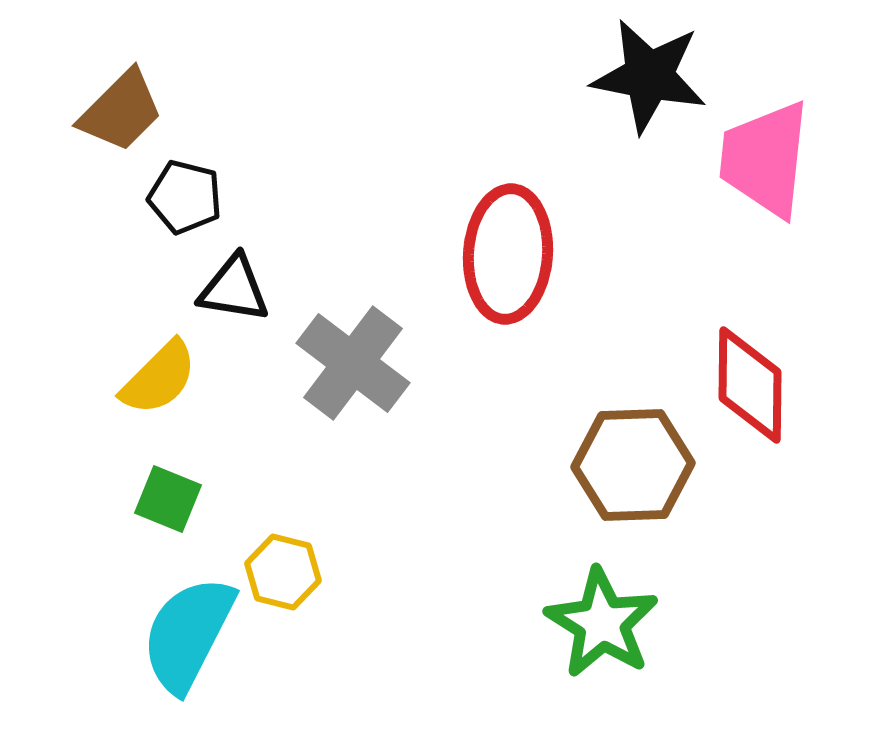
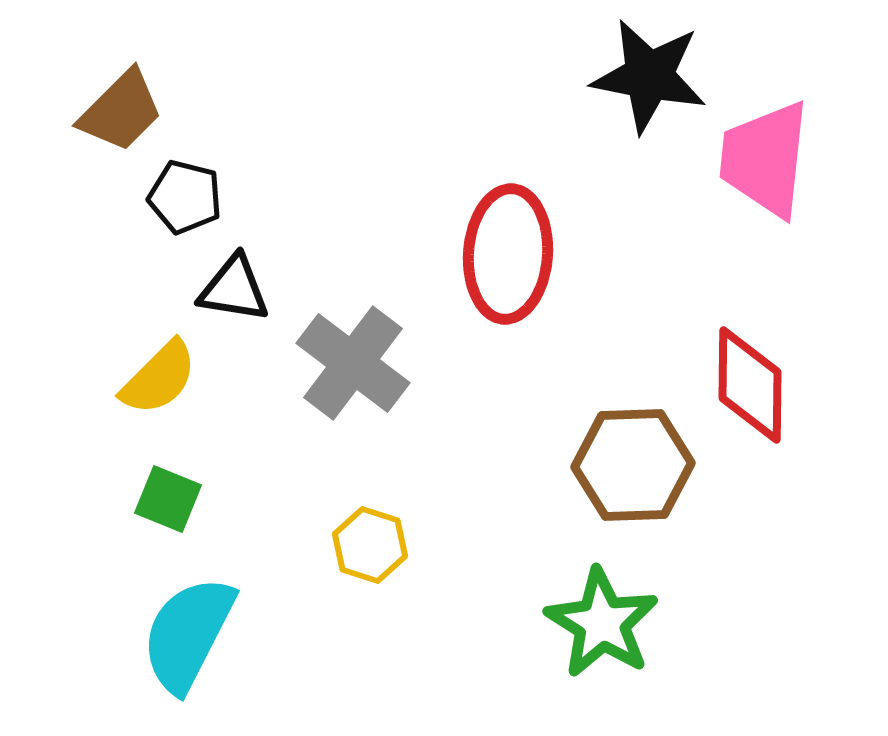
yellow hexagon: moved 87 px right, 27 px up; rotated 4 degrees clockwise
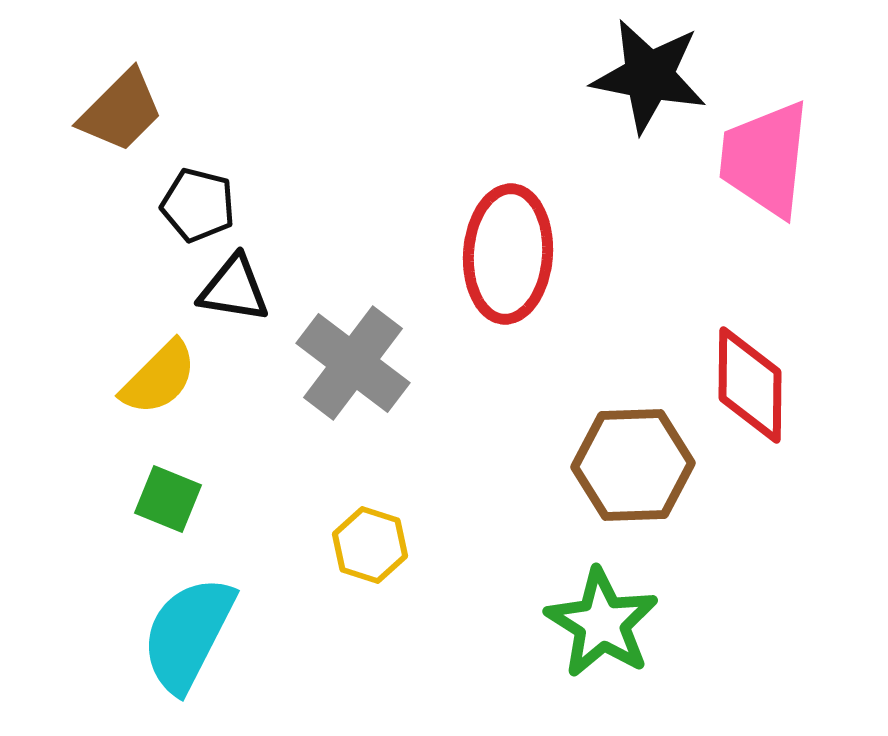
black pentagon: moved 13 px right, 8 px down
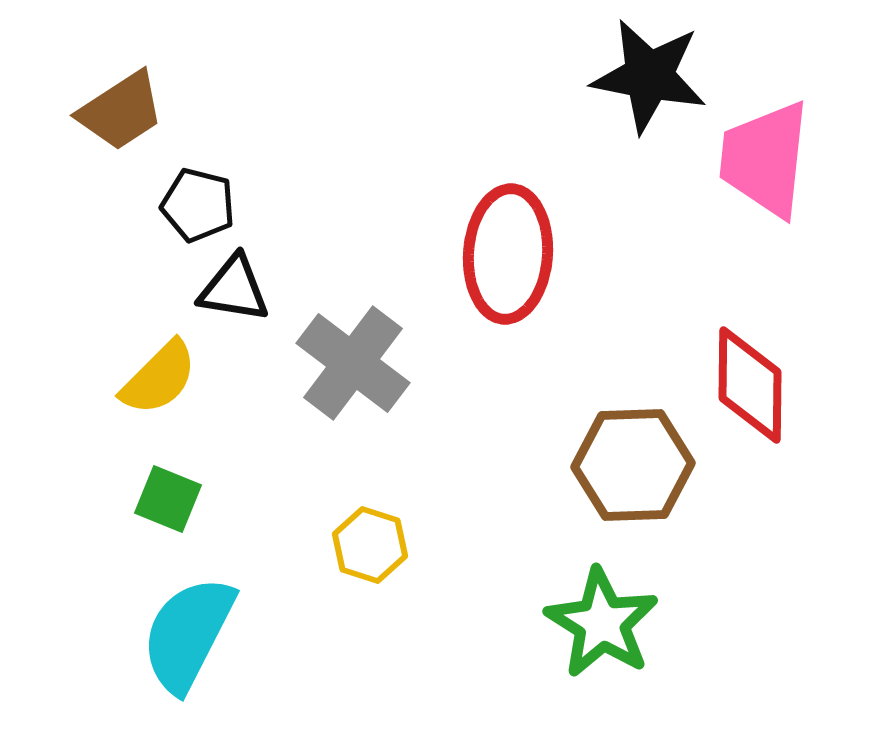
brown trapezoid: rotated 12 degrees clockwise
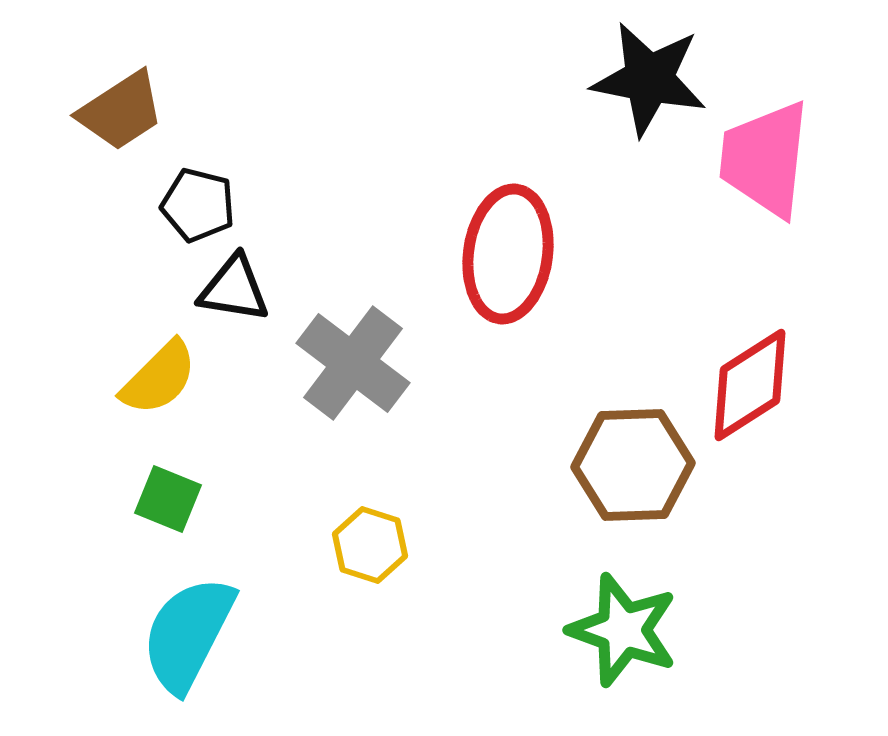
black star: moved 3 px down
red ellipse: rotated 4 degrees clockwise
red diamond: rotated 57 degrees clockwise
green star: moved 21 px right, 7 px down; rotated 12 degrees counterclockwise
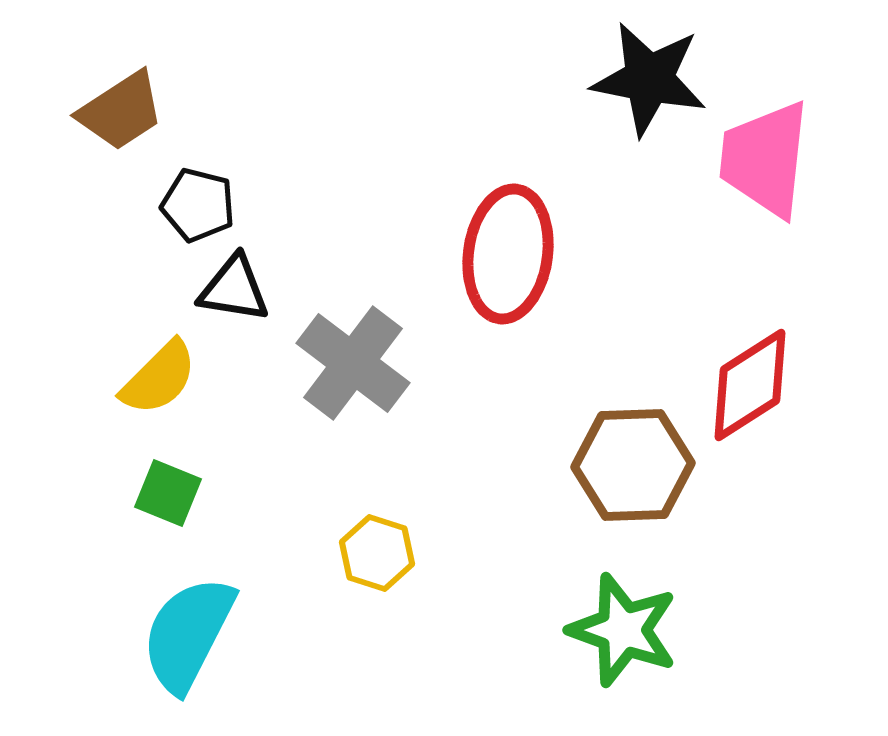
green square: moved 6 px up
yellow hexagon: moved 7 px right, 8 px down
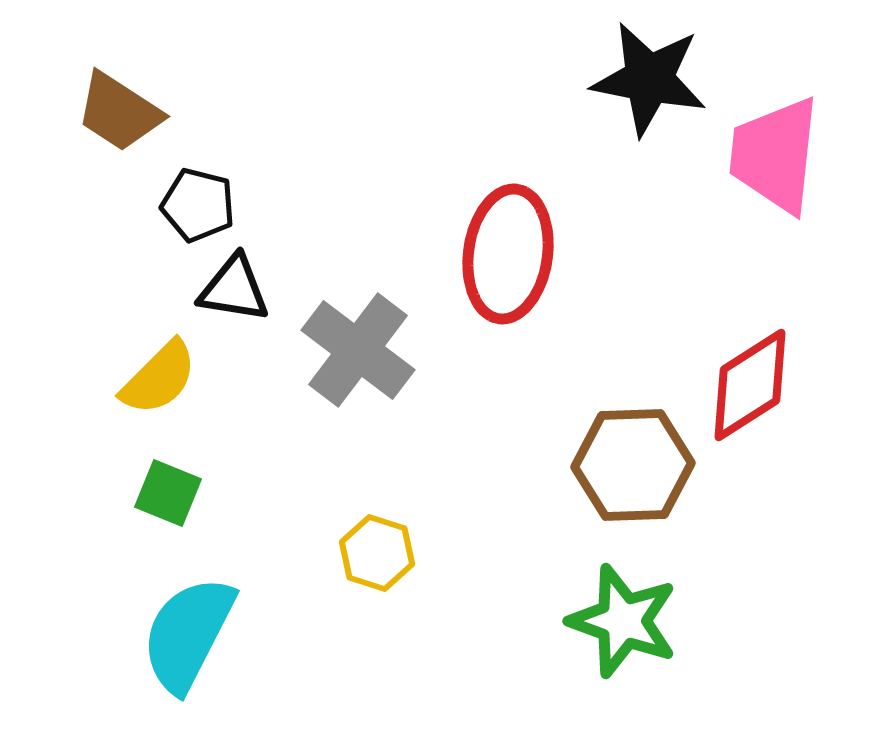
brown trapezoid: moved 2 px left, 1 px down; rotated 66 degrees clockwise
pink trapezoid: moved 10 px right, 4 px up
gray cross: moved 5 px right, 13 px up
green star: moved 9 px up
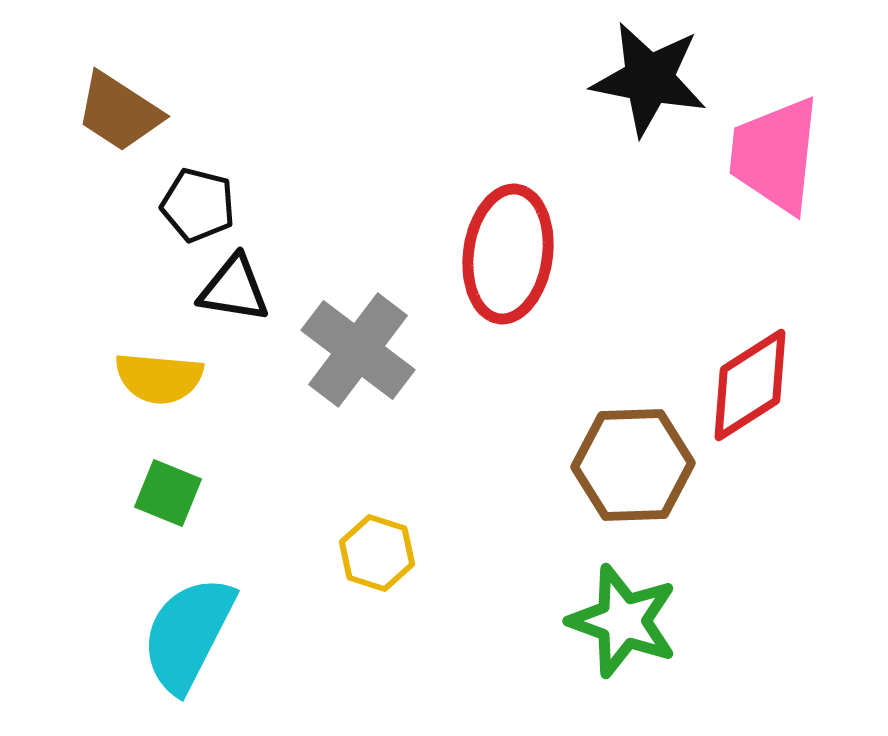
yellow semicircle: rotated 50 degrees clockwise
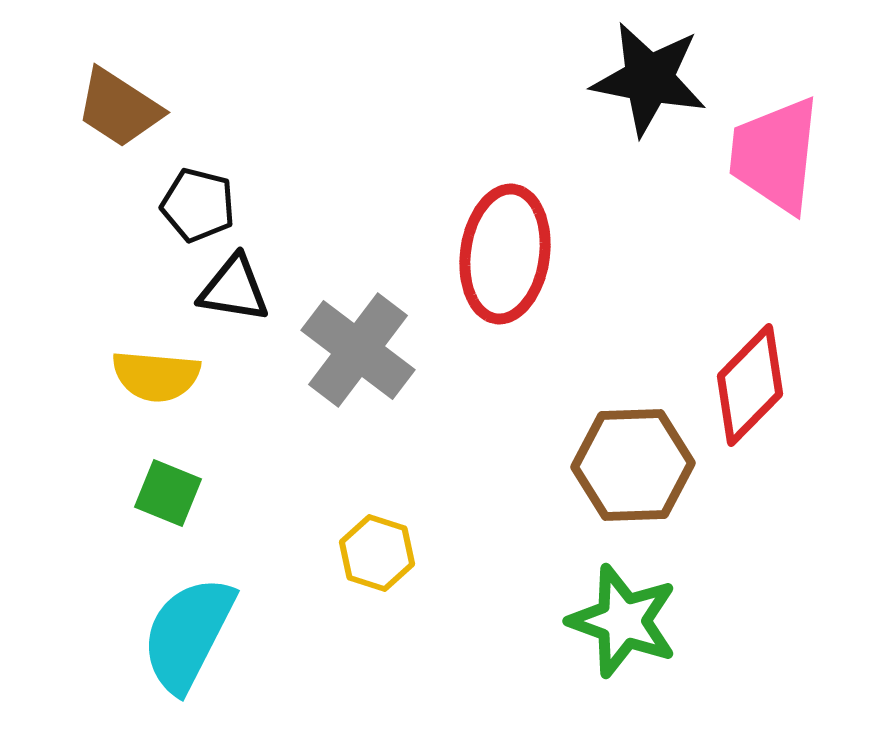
brown trapezoid: moved 4 px up
red ellipse: moved 3 px left
yellow semicircle: moved 3 px left, 2 px up
red diamond: rotated 13 degrees counterclockwise
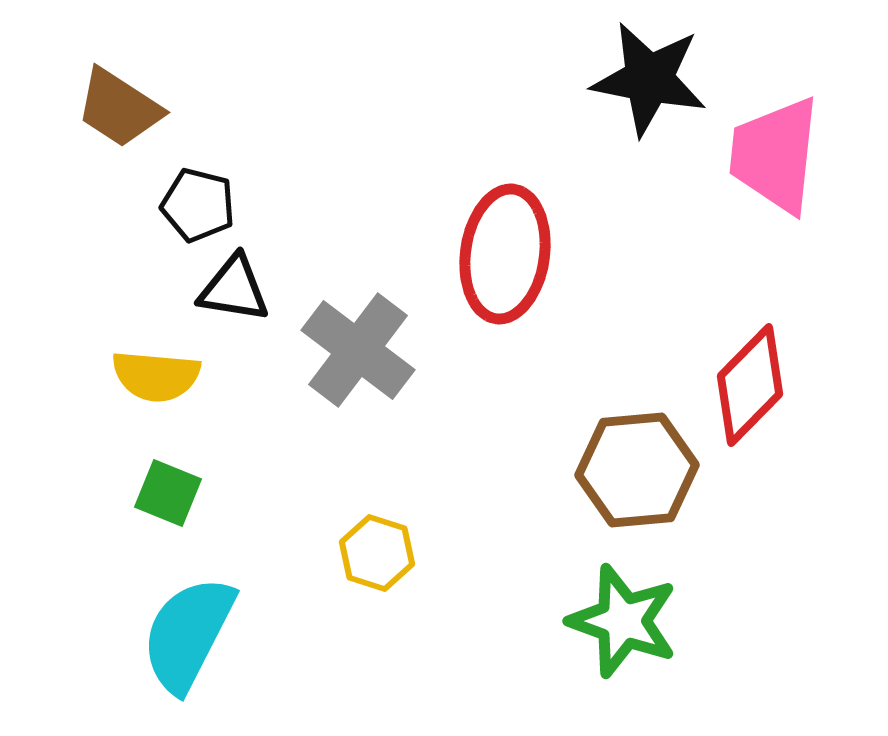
brown hexagon: moved 4 px right, 5 px down; rotated 3 degrees counterclockwise
